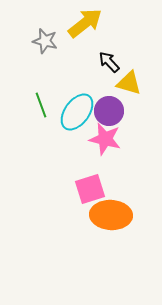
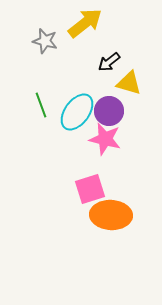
black arrow: rotated 85 degrees counterclockwise
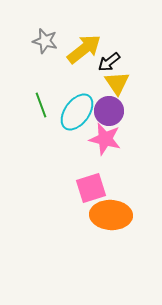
yellow arrow: moved 1 px left, 26 px down
yellow triangle: moved 12 px left; rotated 40 degrees clockwise
pink square: moved 1 px right, 1 px up
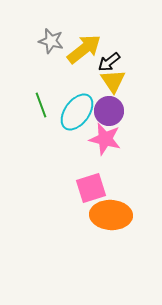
gray star: moved 6 px right
yellow triangle: moved 4 px left, 2 px up
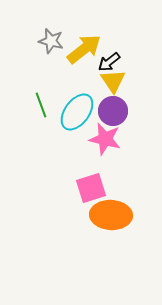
purple circle: moved 4 px right
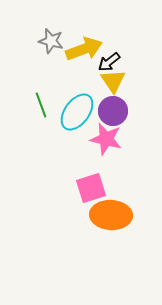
yellow arrow: rotated 18 degrees clockwise
pink star: moved 1 px right
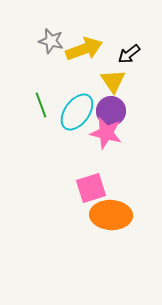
black arrow: moved 20 px right, 8 px up
purple circle: moved 2 px left
pink star: moved 6 px up
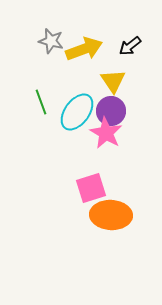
black arrow: moved 1 px right, 8 px up
green line: moved 3 px up
pink star: rotated 16 degrees clockwise
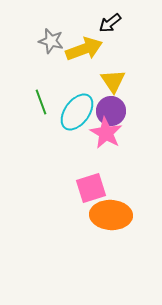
black arrow: moved 20 px left, 23 px up
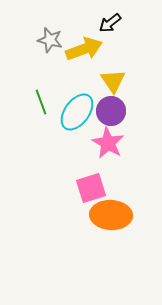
gray star: moved 1 px left, 1 px up
pink star: moved 2 px right, 10 px down
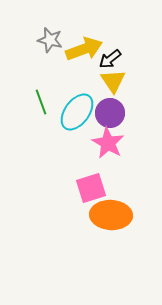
black arrow: moved 36 px down
purple circle: moved 1 px left, 2 px down
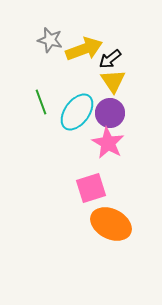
orange ellipse: moved 9 px down; rotated 24 degrees clockwise
